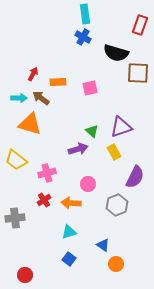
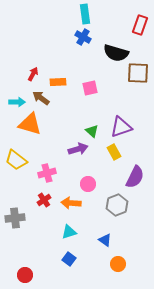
cyan arrow: moved 2 px left, 4 px down
blue triangle: moved 2 px right, 5 px up
orange circle: moved 2 px right
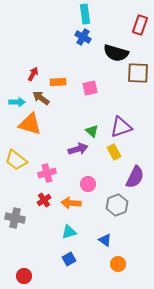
gray cross: rotated 18 degrees clockwise
blue square: rotated 24 degrees clockwise
red circle: moved 1 px left, 1 px down
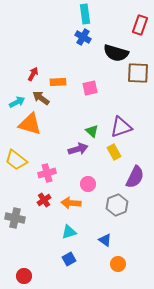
cyan arrow: rotated 28 degrees counterclockwise
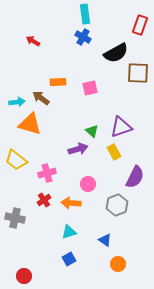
black semicircle: rotated 45 degrees counterclockwise
red arrow: moved 33 px up; rotated 88 degrees counterclockwise
cyan arrow: rotated 21 degrees clockwise
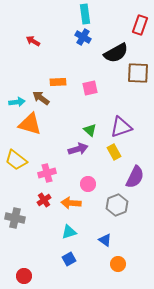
green triangle: moved 2 px left, 1 px up
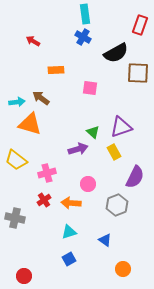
orange rectangle: moved 2 px left, 12 px up
pink square: rotated 21 degrees clockwise
green triangle: moved 3 px right, 2 px down
orange circle: moved 5 px right, 5 px down
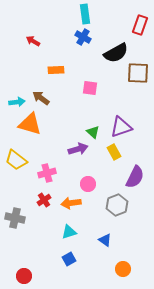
orange arrow: rotated 12 degrees counterclockwise
